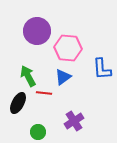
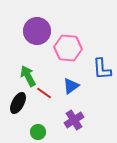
blue triangle: moved 8 px right, 9 px down
red line: rotated 28 degrees clockwise
purple cross: moved 1 px up
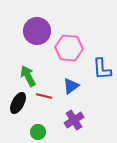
pink hexagon: moved 1 px right
red line: moved 3 px down; rotated 21 degrees counterclockwise
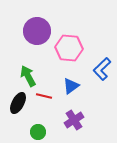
blue L-shape: rotated 50 degrees clockwise
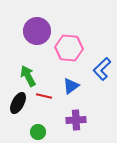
purple cross: moved 2 px right; rotated 30 degrees clockwise
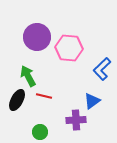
purple circle: moved 6 px down
blue triangle: moved 21 px right, 15 px down
black ellipse: moved 1 px left, 3 px up
green circle: moved 2 px right
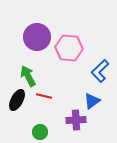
blue L-shape: moved 2 px left, 2 px down
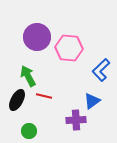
blue L-shape: moved 1 px right, 1 px up
green circle: moved 11 px left, 1 px up
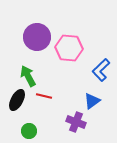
purple cross: moved 2 px down; rotated 24 degrees clockwise
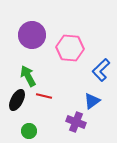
purple circle: moved 5 px left, 2 px up
pink hexagon: moved 1 px right
